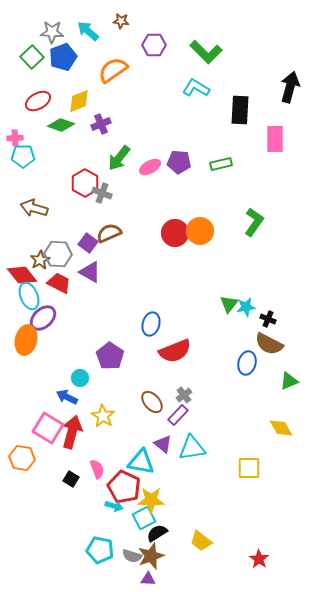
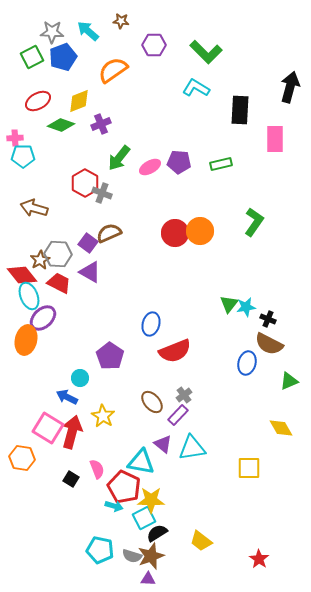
green square at (32, 57): rotated 15 degrees clockwise
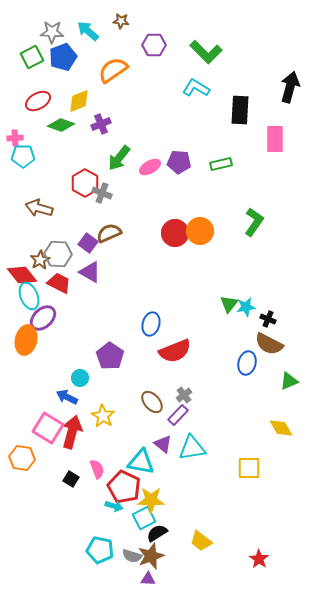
brown arrow at (34, 208): moved 5 px right
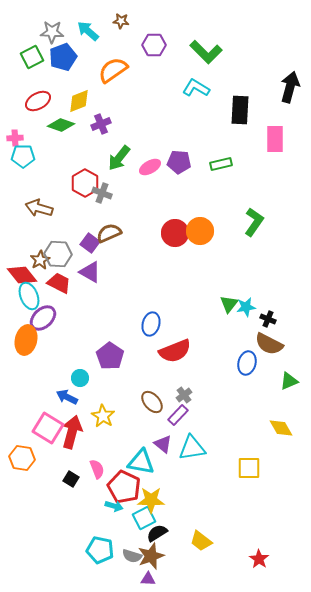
purple square at (88, 243): moved 2 px right
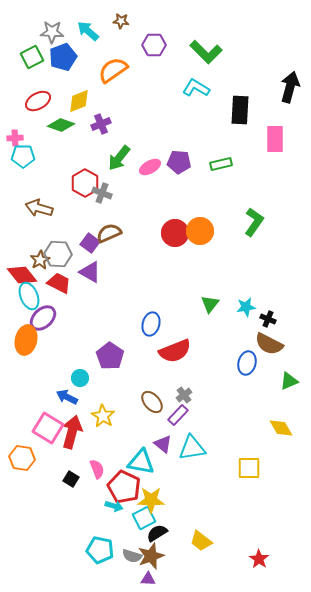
green triangle at (229, 304): moved 19 px left
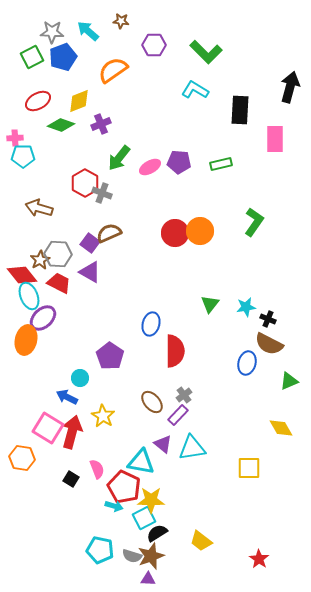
cyan L-shape at (196, 88): moved 1 px left, 2 px down
red semicircle at (175, 351): rotated 68 degrees counterclockwise
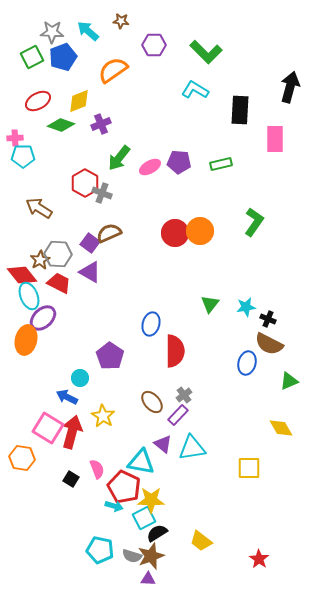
brown arrow at (39, 208): rotated 16 degrees clockwise
